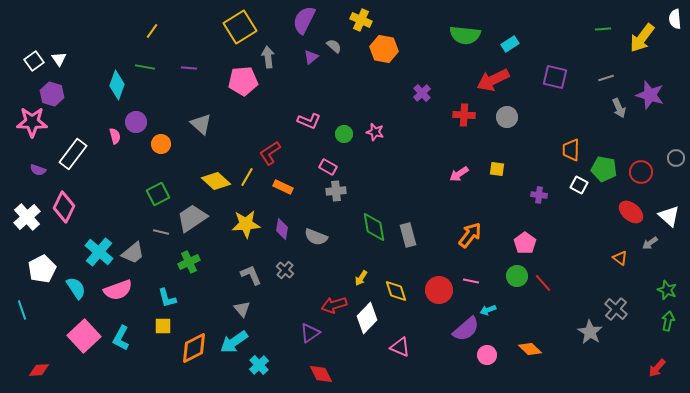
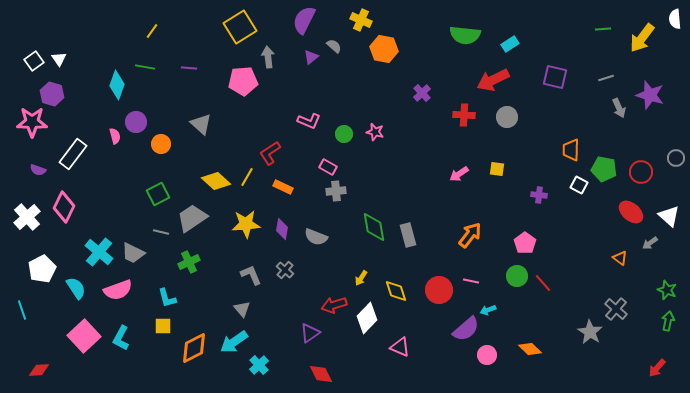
gray trapezoid at (133, 253): rotated 65 degrees clockwise
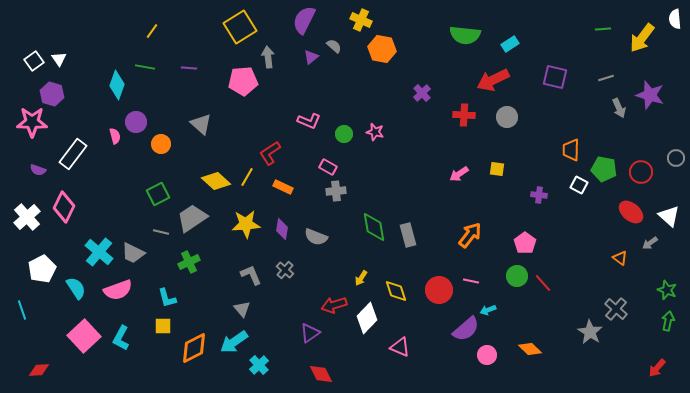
orange hexagon at (384, 49): moved 2 px left
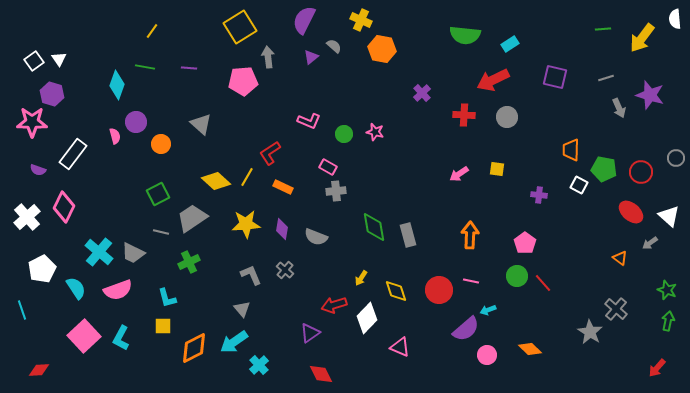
orange arrow at (470, 235): rotated 36 degrees counterclockwise
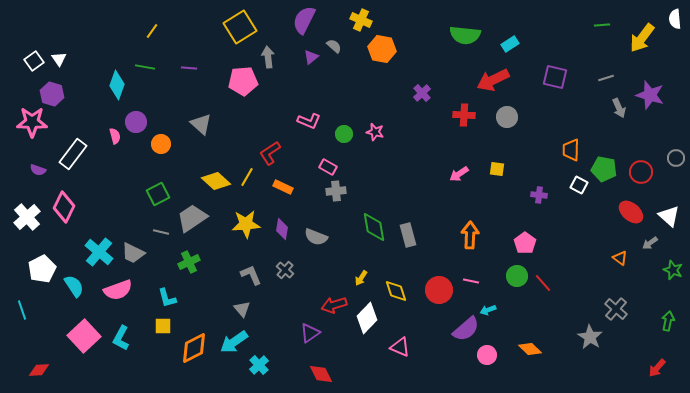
green line at (603, 29): moved 1 px left, 4 px up
cyan semicircle at (76, 288): moved 2 px left, 2 px up
green star at (667, 290): moved 6 px right, 20 px up
gray star at (590, 332): moved 5 px down
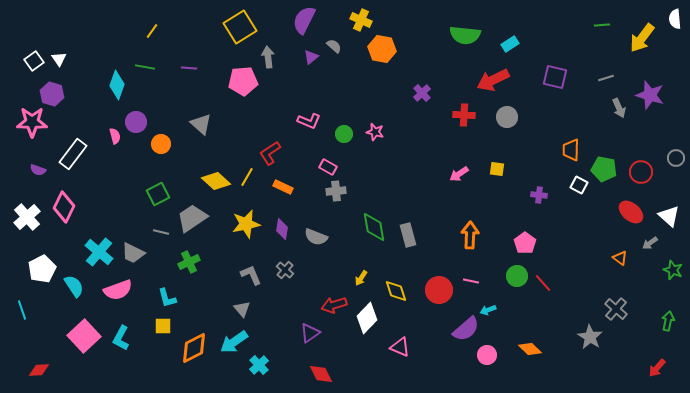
yellow star at (246, 224): rotated 8 degrees counterclockwise
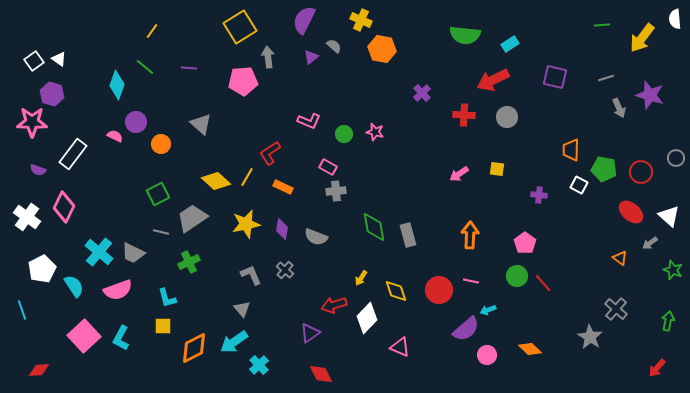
white triangle at (59, 59): rotated 21 degrees counterclockwise
green line at (145, 67): rotated 30 degrees clockwise
pink semicircle at (115, 136): rotated 49 degrees counterclockwise
white cross at (27, 217): rotated 12 degrees counterclockwise
